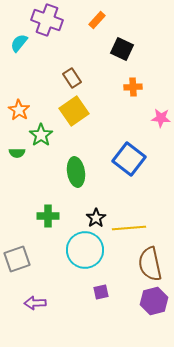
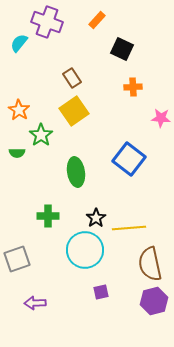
purple cross: moved 2 px down
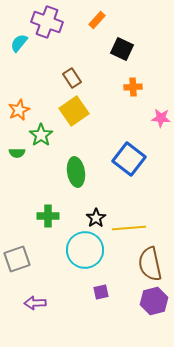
orange star: rotated 15 degrees clockwise
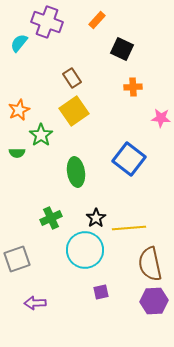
green cross: moved 3 px right, 2 px down; rotated 25 degrees counterclockwise
purple hexagon: rotated 12 degrees clockwise
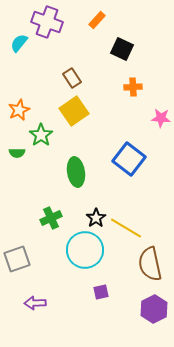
yellow line: moved 3 px left; rotated 36 degrees clockwise
purple hexagon: moved 8 px down; rotated 24 degrees counterclockwise
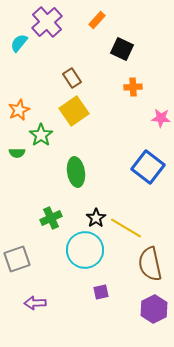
purple cross: rotated 28 degrees clockwise
blue square: moved 19 px right, 8 px down
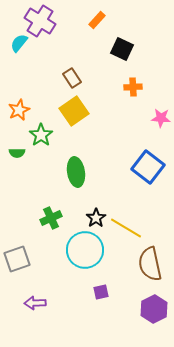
purple cross: moved 7 px left, 1 px up; rotated 16 degrees counterclockwise
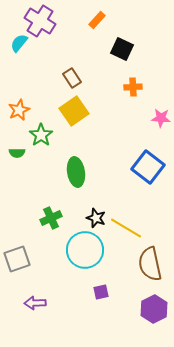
black star: rotated 18 degrees counterclockwise
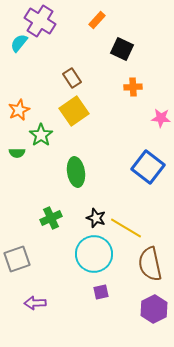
cyan circle: moved 9 px right, 4 px down
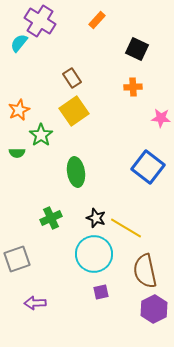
black square: moved 15 px right
brown semicircle: moved 5 px left, 7 px down
